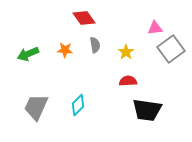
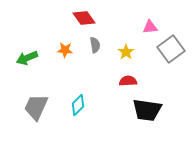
pink triangle: moved 5 px left, 1 px up
green arrow: moved 1 px left, 4 px down
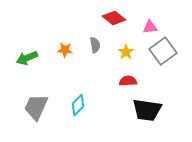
red diamond: moved 30 px right; rotated 15 degrees counterclockwise
gray square: moved 8 px left, 2 px down
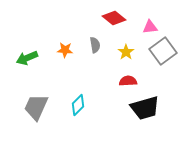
black trapezoid: moved 2 px left, 2 px up; rotated 24 degrees counterclockwise
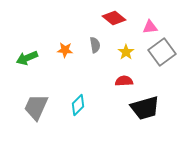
gray square: moved 1 px left, 1 px down
red semicircle: moved 4 px left
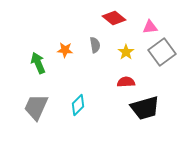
green arrow: moved 11 px right, 5 px down; rotated 90 degrees clockwise
red semicircle: moved 2 px right, 1 px down
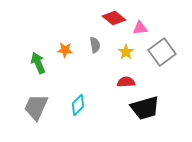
pink triangle: moved 10 px left, 1 px down
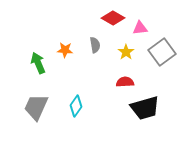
red diamond: moved 1 px left; rotated 10 degrees counterclockwise
red semicircle: moved 1 px left
cyan diamond: moved 2 px left, 1 px down; rotated 10 degrees counterclockwise
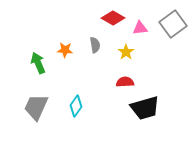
gray square: moved 11 px right, 28 px up
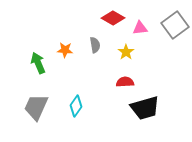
gray square: moved 2 px right, 1 px down
